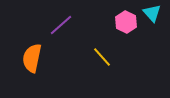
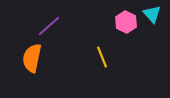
cyan triangle: moved 1 px down
purple line: moved 12 px left, 1 px down
yellow line: rotated 20 degrees clockwise
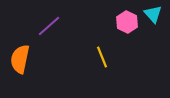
cyan triangle: moved 1 px right
pink hexagon: moved 1 px right
orange semicircle: moved 12 px left, 1 px down
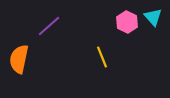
cyan triangle: moved 3 px down
orange semicircle: moved 1 px left
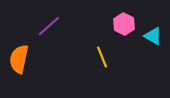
cyan triangle: moved 19 px down; rotated 18 degrees counterclockwise
pink hexagon: moved 3 px left, 2 px down
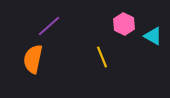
orange semicircle: moved 14 px right
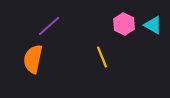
cyan triangle: moved 11 px up
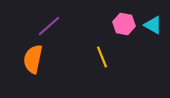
pink hexagon: rotated 15 degrees counterclockwise
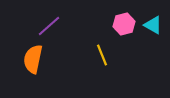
pink hexagon: rotated 25 degrees counterclockwise
yellow line: moved 2 px up
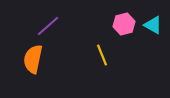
purple line: moved 1 px left
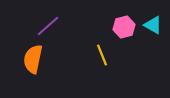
pink hexagon: moved 3 px down
